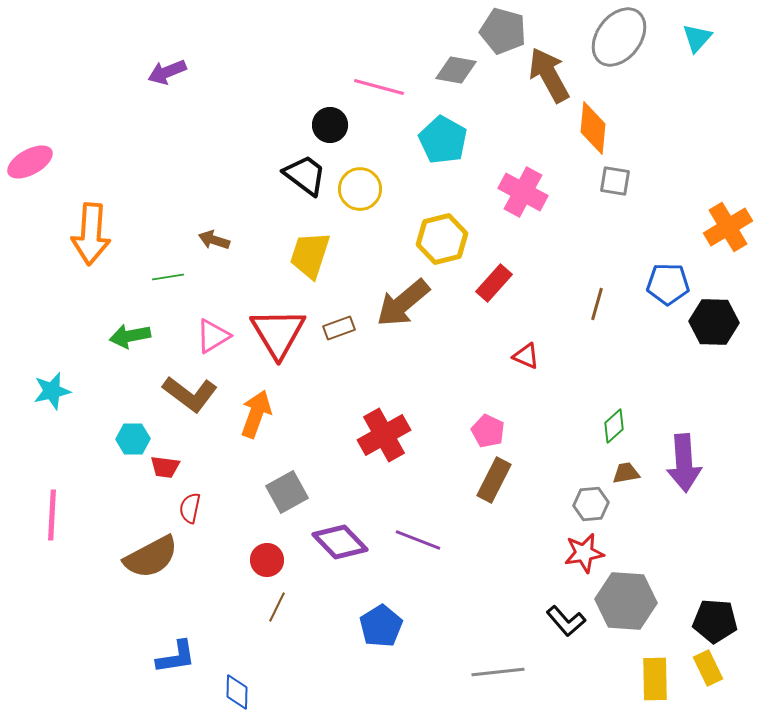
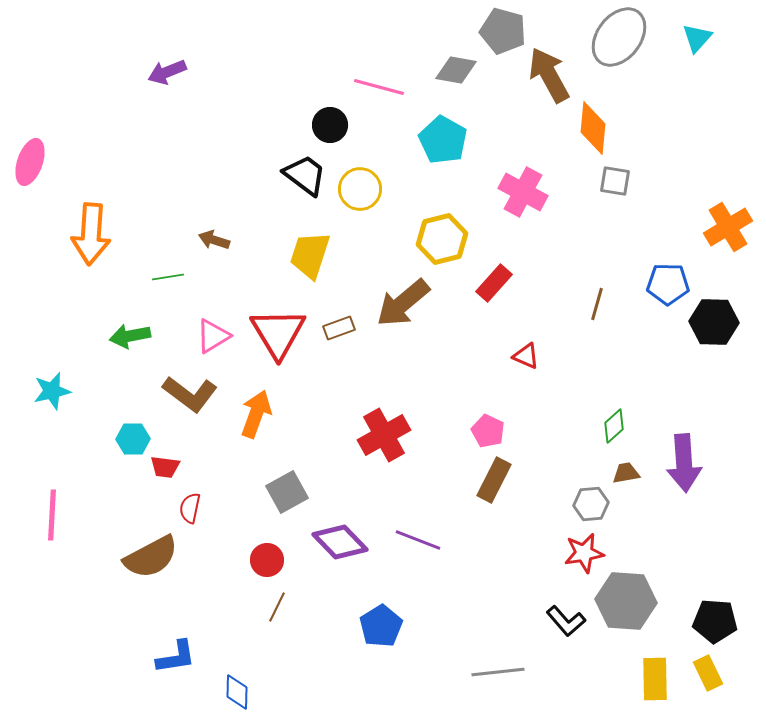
pink ellipse at (30, 162): rotated 42 degrees counterclockwise
yellow rectangle at (708, 668): moved 5 px down
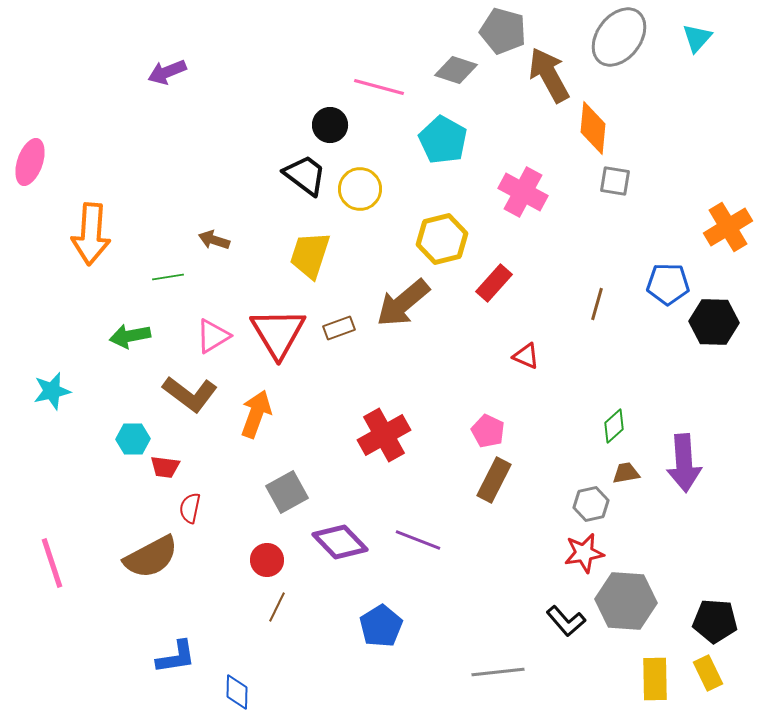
gray diamond at (456, 70): rotated 9 degrees clockwise
gray hexagon at (591, 504): rotated 8 degrees counterclockwise
pink line at (52, 515): moved 48 px down; rotated 21 degrees counterclockwise
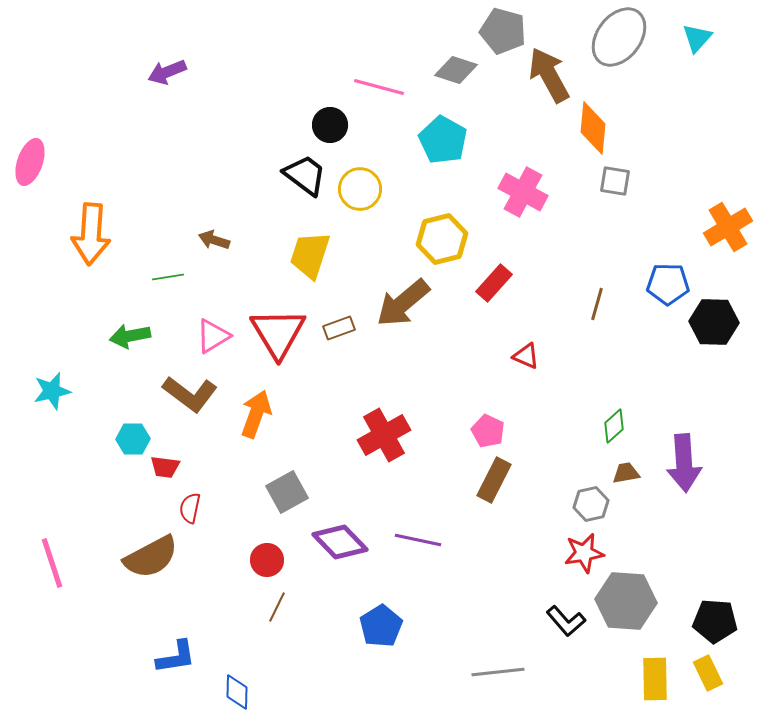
purple line at (418, 540): rotated 9 degrees counterclockwise
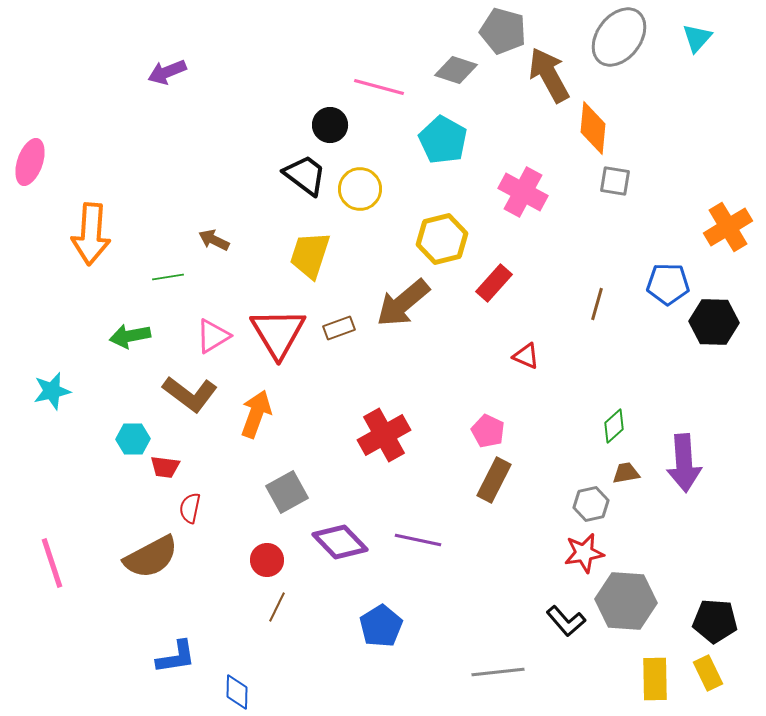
brown arrow at (214, 240): rotated 8 degrees clockwise
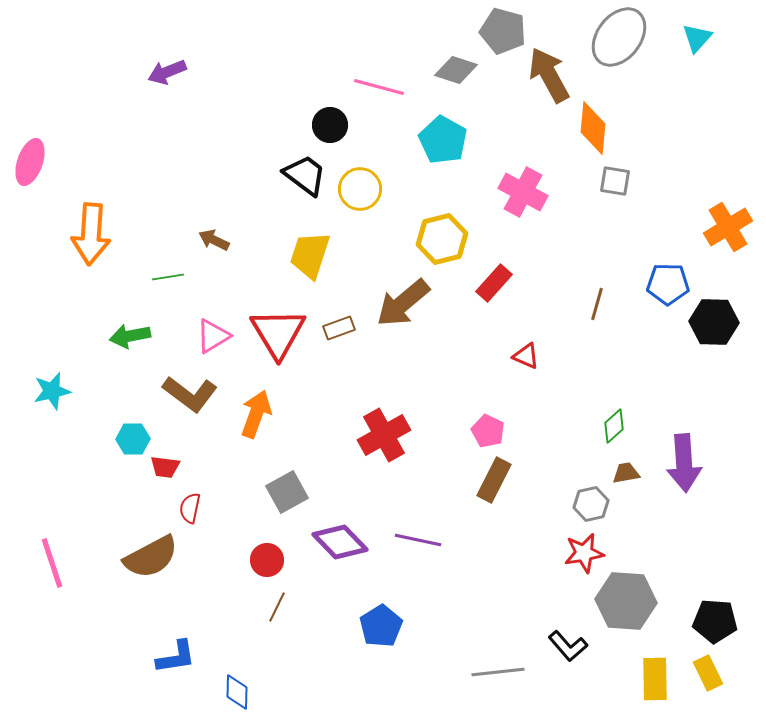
black L-shape at (566, 621): moved 2 px right, 25 px down
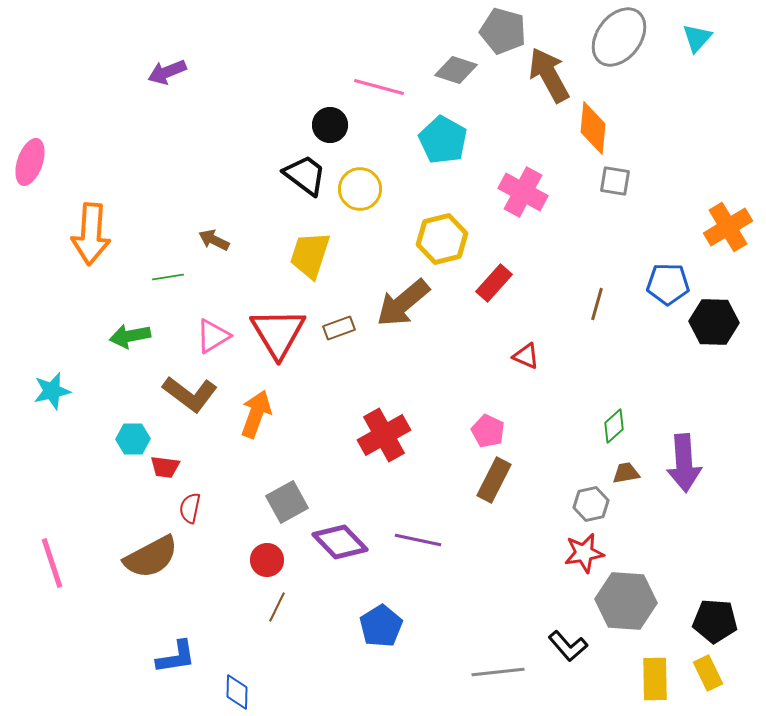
gray square at (287, 492): moved 10 px down
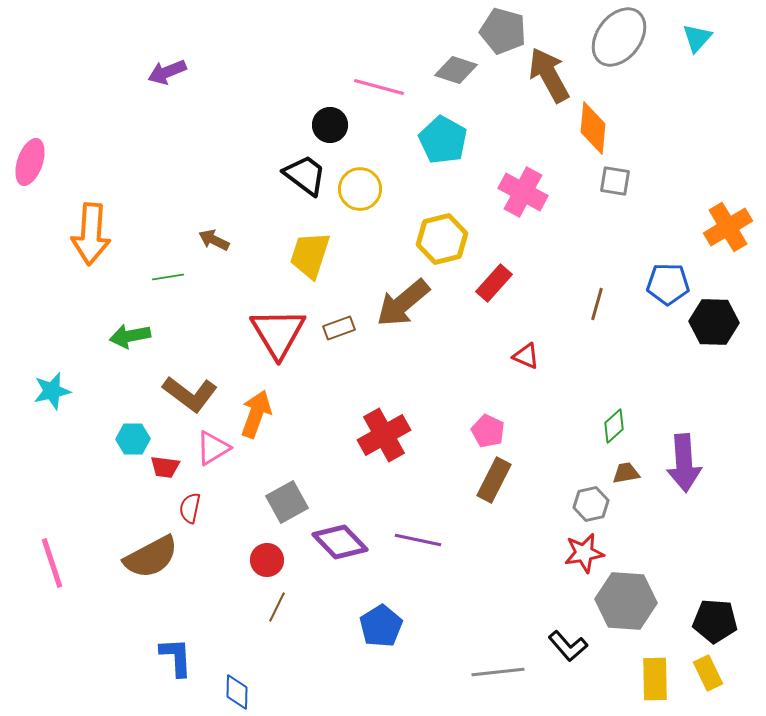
pink triangle at (213, 336): moved 112 px down
blue L-shape at (176, 657): rotated 84 degrees counterclockwise
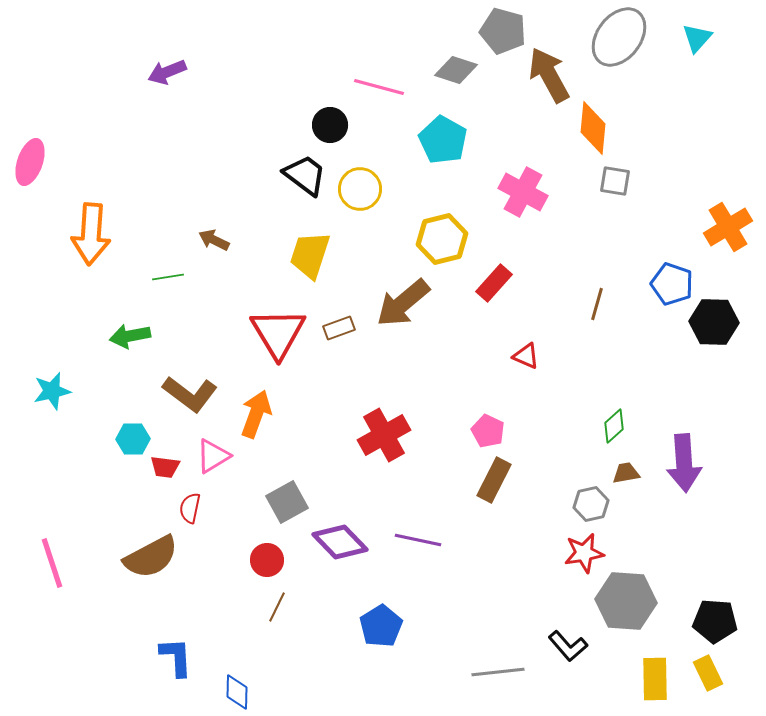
blue pentagon at (668, 284): moved 4 px right; rotated 18 degrees clockwise
pink triangle at (213, 448): moved 8 px down
